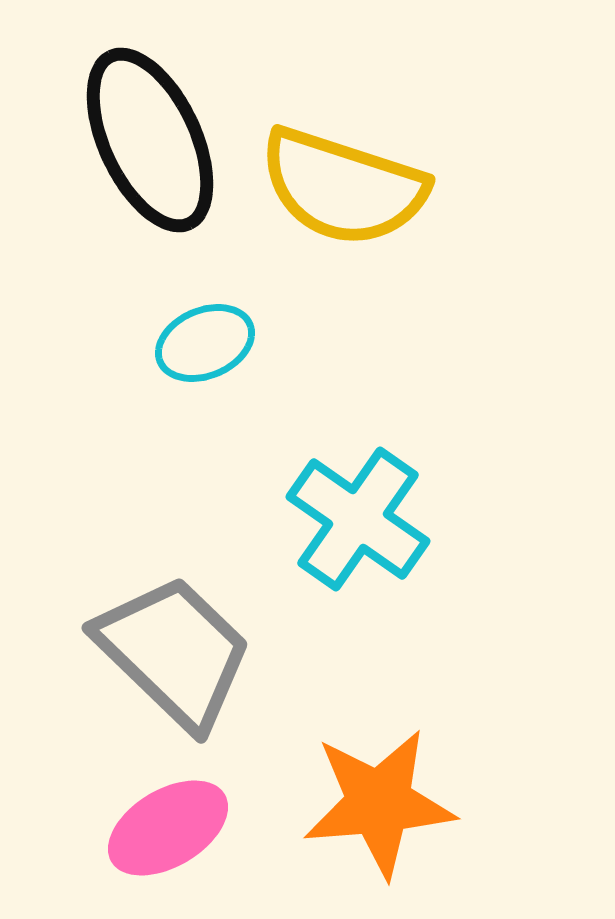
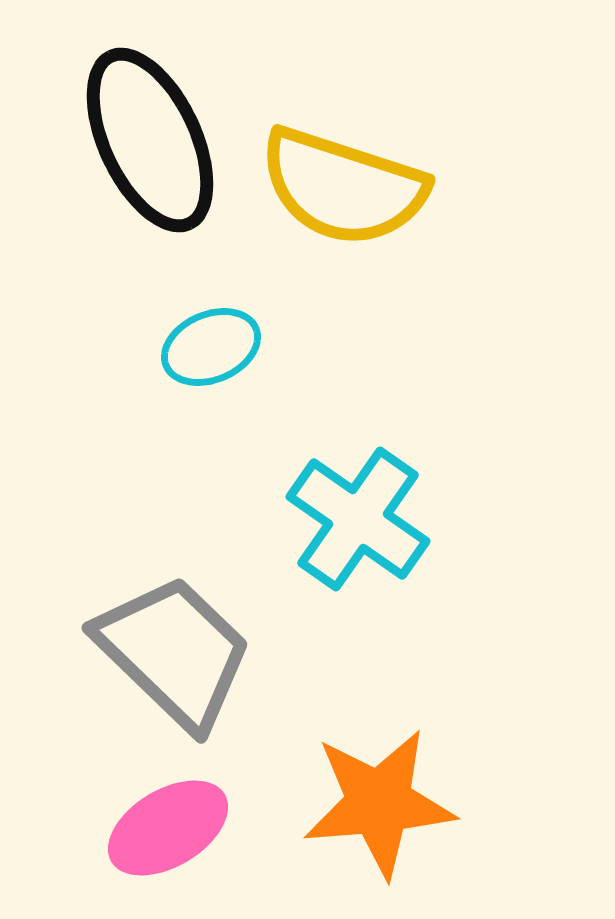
cyan ellipse: moved 6 px right, 4 px down
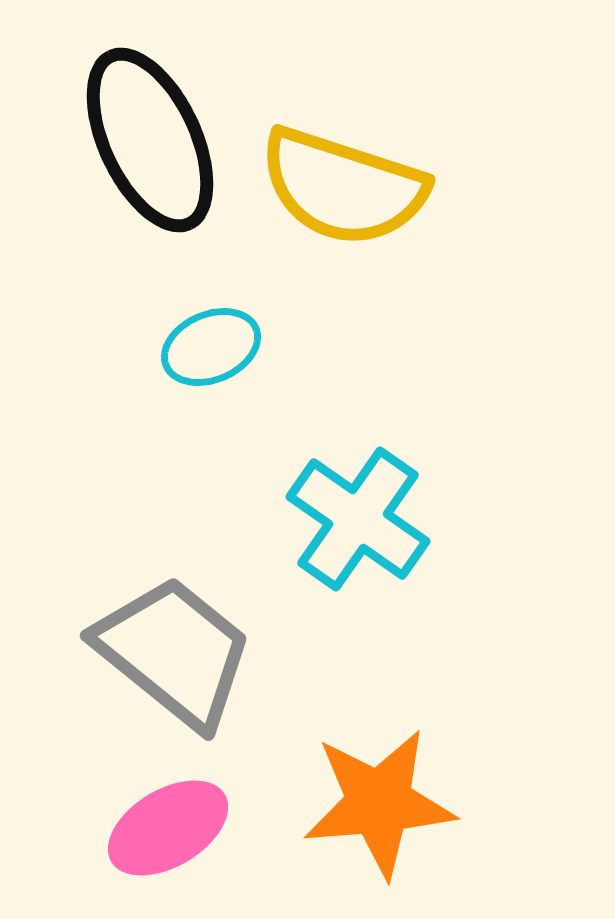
gray trapezoid: rotated 5 degrees counterclockwise
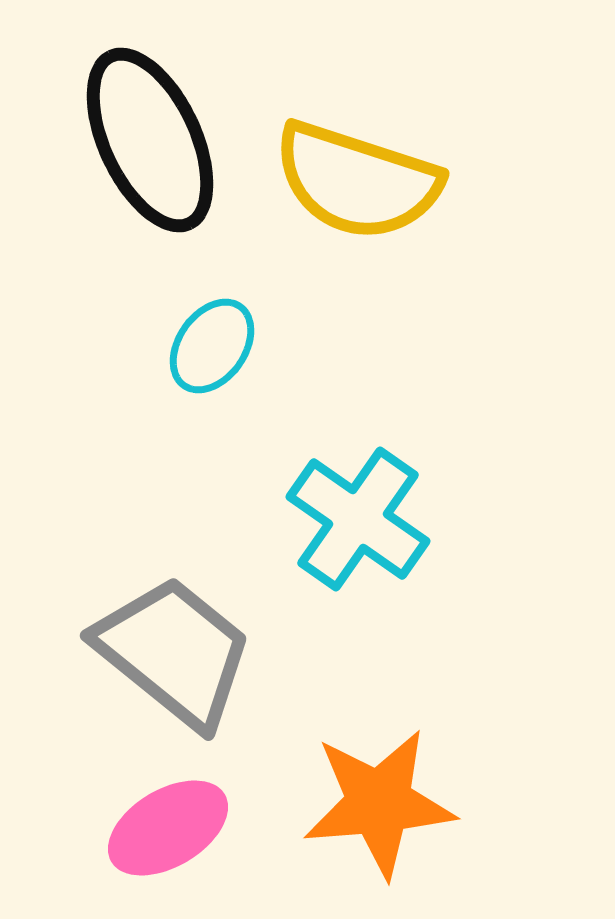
yellow semicircle: moved 14 px right, 6 px up
cyan ellipse: moved 1 px right, 1 px up; rotated 32 degrees counterclockwise
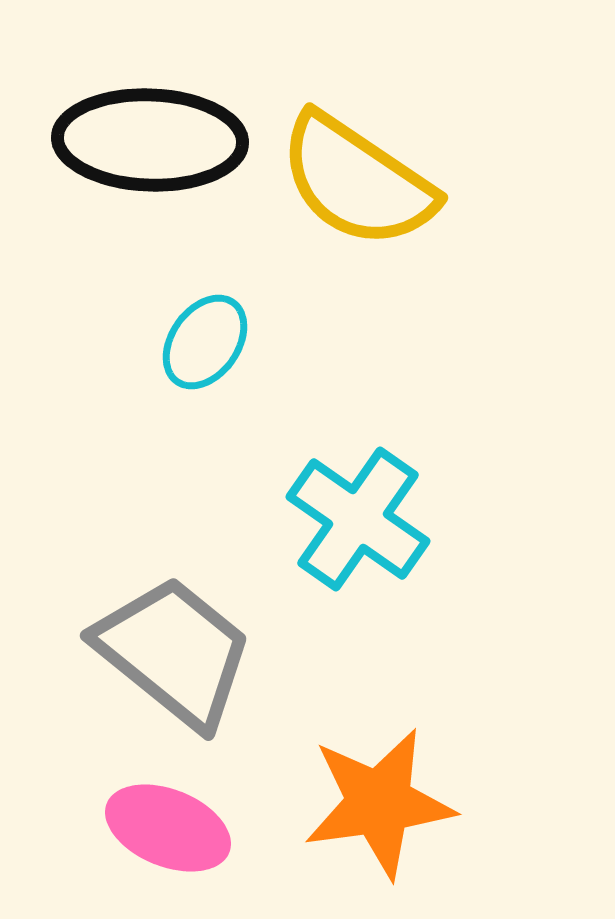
black ellipse: rotated 63 degrees counterclockwise
yellow semicircle: rotated 16 degrees clockwise
cyan ellipse: moved 7 px left, 4 px up
orange star: rotated 3 degrees counterclockwise
pink ellipse: rotated 53 degrees clockwise
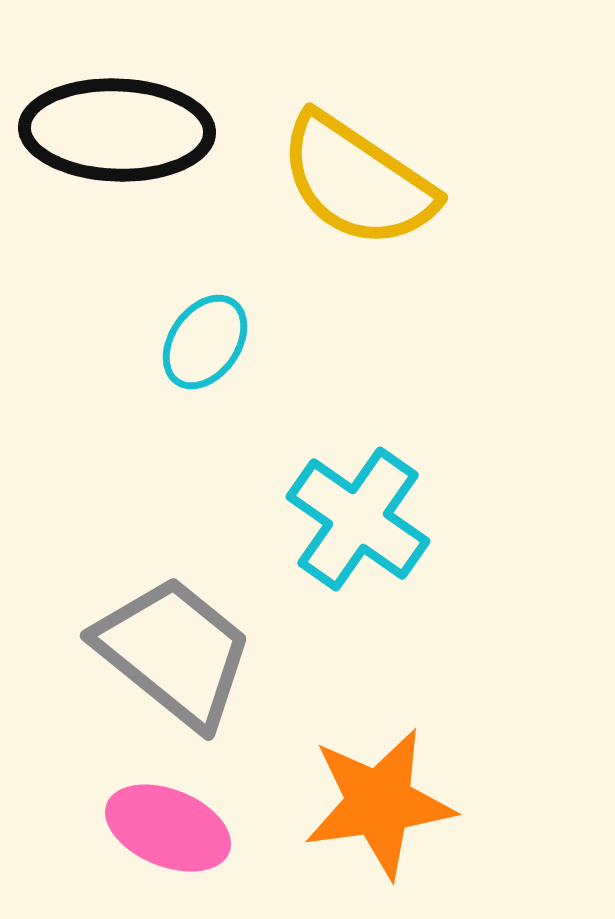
black ellipse: moved 33 px left, 10 px up
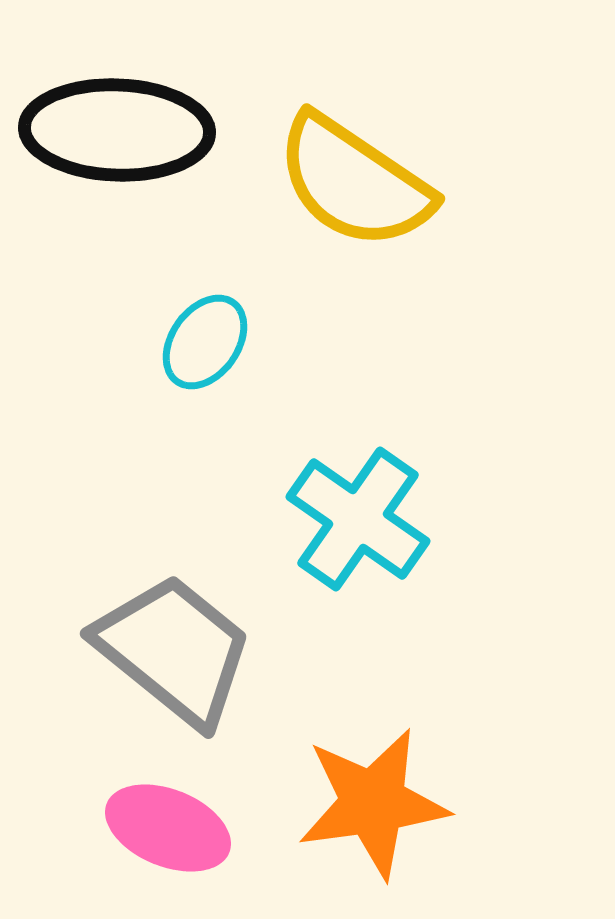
yellow semicircle: moved 3 px left, 1 px down
gray trapezoid: moved 2 px up
orange star: moved 6 px left
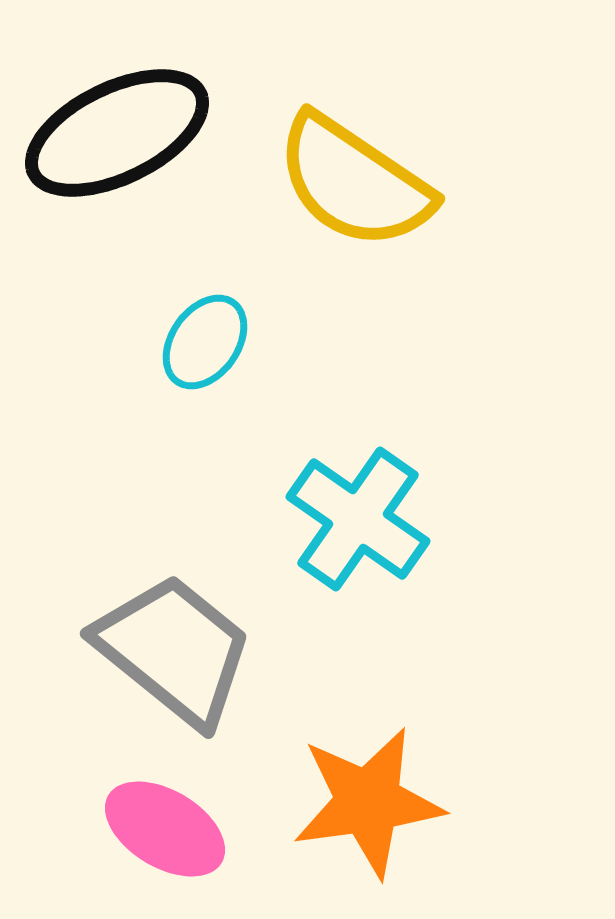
black ellipse: moved 3 px down; rotated 28 degrees counterclockwise
orange star: moved 5 px left, 1 px up
pink ellipse: moved 3 px left, 1 px down; rotated 9 degrees clockwise
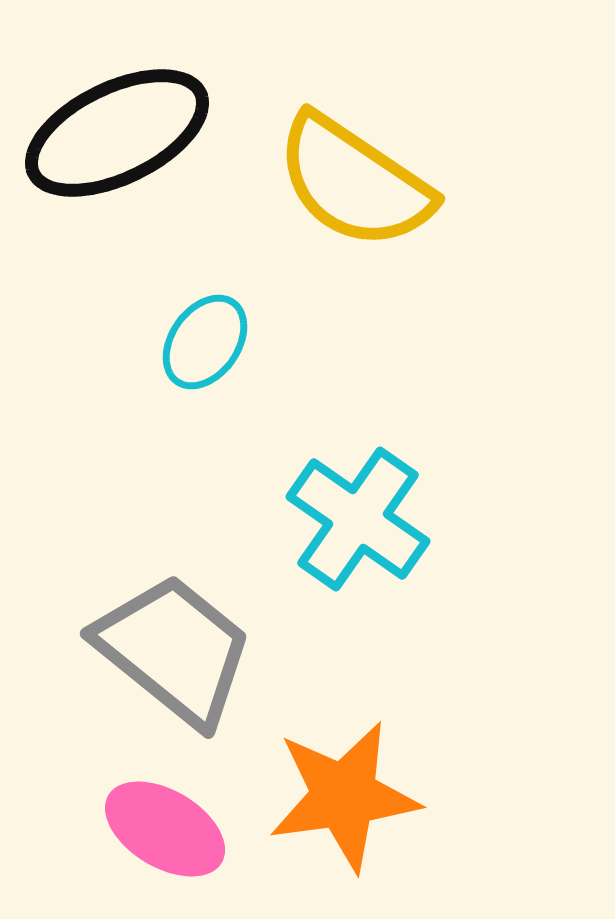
orange star: moved 24 px left, 6 px up
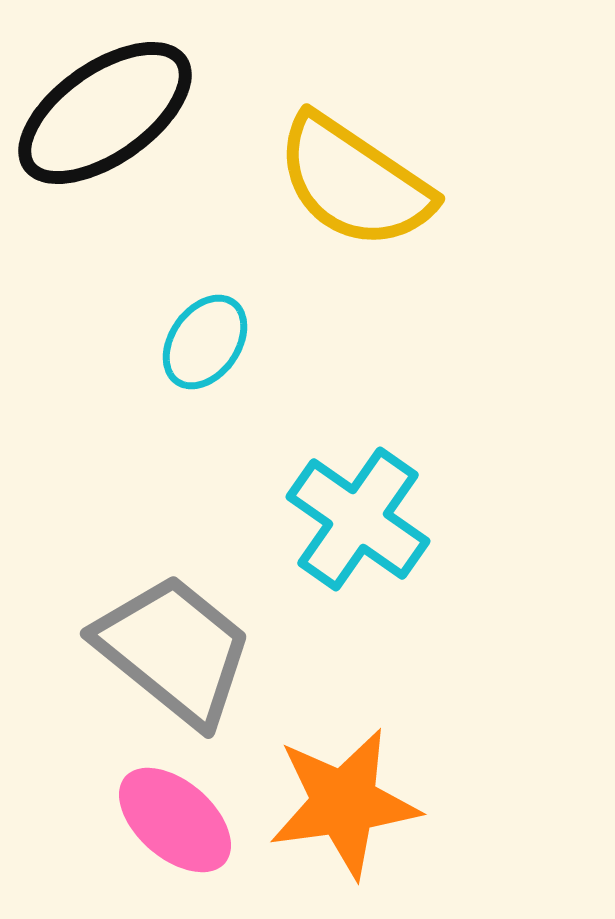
black ellipse: moved 12 px left, 20 px up; rotated 9 degrees counterclockwise
orange star: moved 7 px down
pink ellipse: moved 10 px right, 9 px up; rotated 10 degrees clockwise
